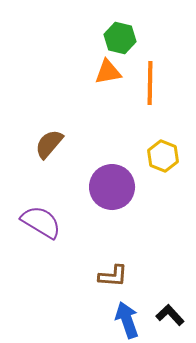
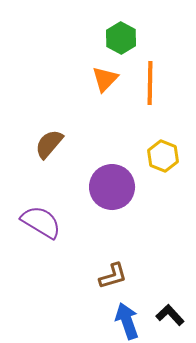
green hexagon: moved 1 px right; rotated 16 degrees clockwise
orange triangle: moved 3 px left, 7 px down; rotated 36 degrees counterclockwise
brown L-shape: rotated 20 degrees counterclockwise
blue arrow: moved 1 px down
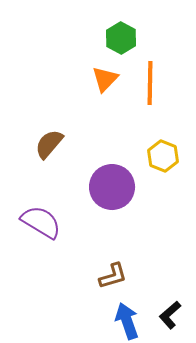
black L-shape: rotated 88 degrees counterclockwise
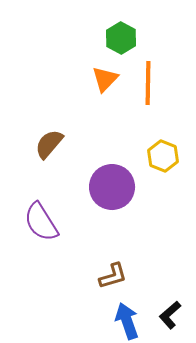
orange line: moved 2 px left
purple semicircle: rotated 153 degrees counterclockwise
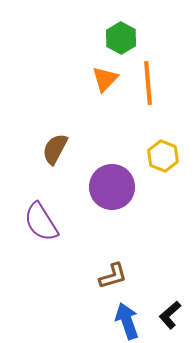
orange line: rotated 6 degrees counterclockwise
brown semicircle: moved 6 px right, 5 px down; rotated 12 degrees counterclockwise
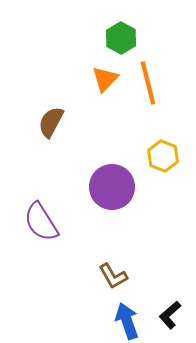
orange line: rotated 9 degrees counterclockwise
brown semicircle: moved 4 px left, 27 px up
brown L-shape: rotated 76 degrees clockwise
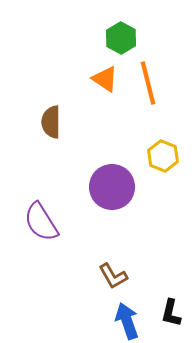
orange triangle: rotated 40 degrees counterclockwise
brown semicircle: rotated 28 degrees counterclockwise
black L-shape: moved 1 px right, 2 px up; rotated 36 degrees counterclockwise
